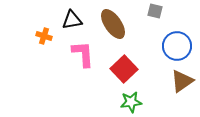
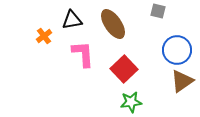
gray square: moved 3 px right
orange cross: rotated 35 degrees clockwise
blue circle: moved 4 px down
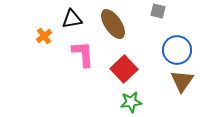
black triangle: moved 1 px up
brown triangle: rotated 20 degrees counterclockwise
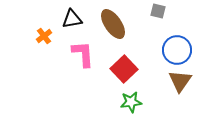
brown triangle: moved 2 px left
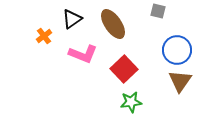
black triangle: rotated 25 degrees counterclockwise
pink L-shape: rotated 116 degrees clockwise
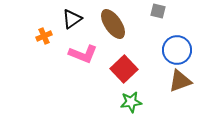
orange cross: rotated 14 degrees clockwise
brown triangle: rotated 35 degrees clockwise
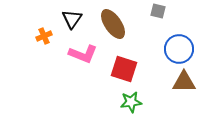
black triangle: rotated 20 degrees counterclockwise
blue circle: moved 2 px right, 1 px up
red square: rotated 28 degrees counterclockwise
brown triangle: moved 4 px right, 1 px down; rotated 20 degrees clockwise
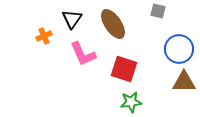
pink L-shape: rotated 44 degrees clockwise
